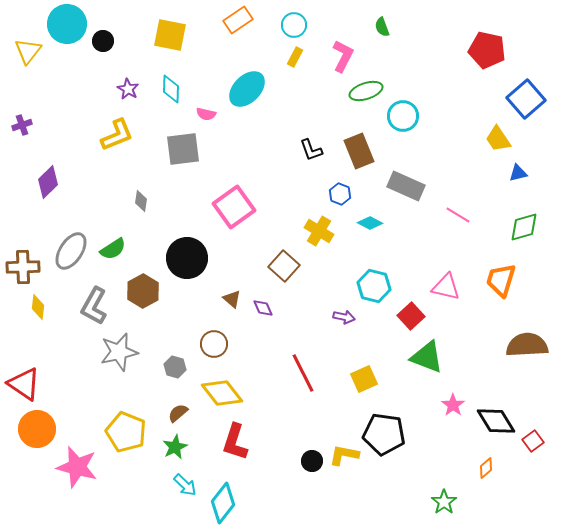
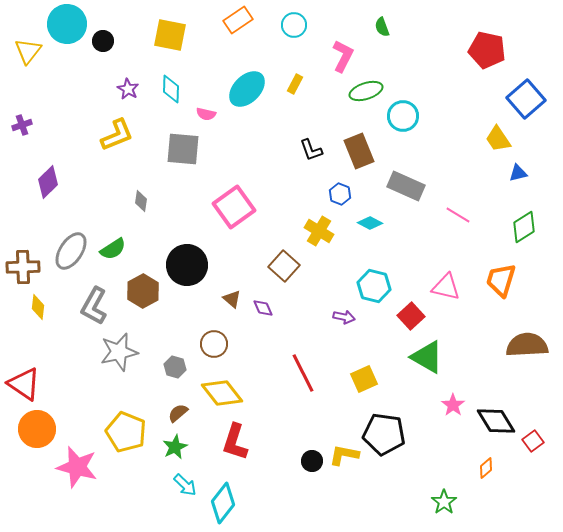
yellow rectangle at (295, 57): moved 27 px down
gray square at (183, 149): rotated 12 degrees clockwise
green diamond at (524, 227): rotated 16 degrees counterclockwise
black circle at (187, 258): moved 7 px down
green triangle at (427, 357): rotated 9 degrees clockwise
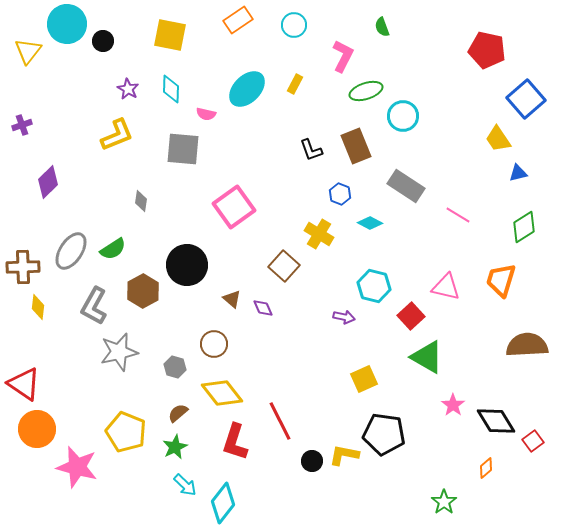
brown rectangle at (359, 151): moved 3 px left, 5 px up
gray rectangle at (406, 186): rotated 9 degrees clockwise
yellow cross at (319, 231): moved 3 px down
red line at (303, 373): moved 23 px left, 48 px down
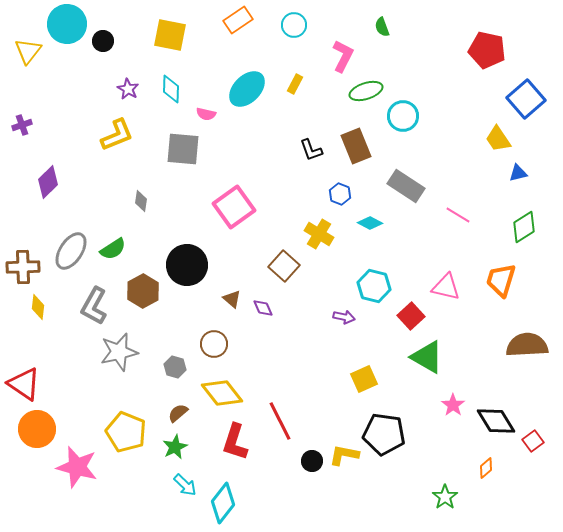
green star at (444, 502): moved 1 px right, 5 px up
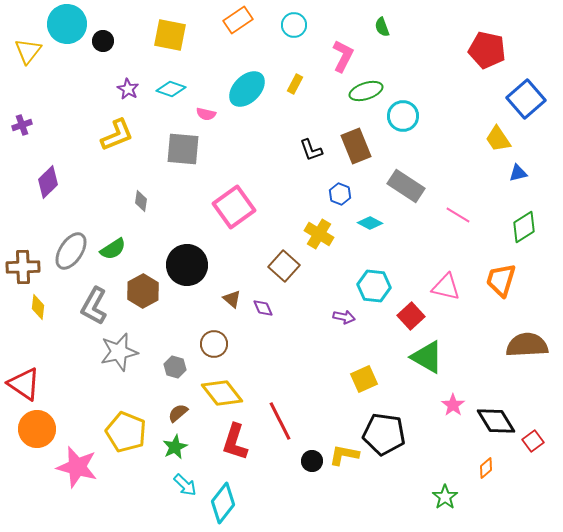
cyan diamond at (171, 89): rotated 72 degrees counterclockwise
cyan hexagon at (374, 286): rotated 8 degrees counterclockwise
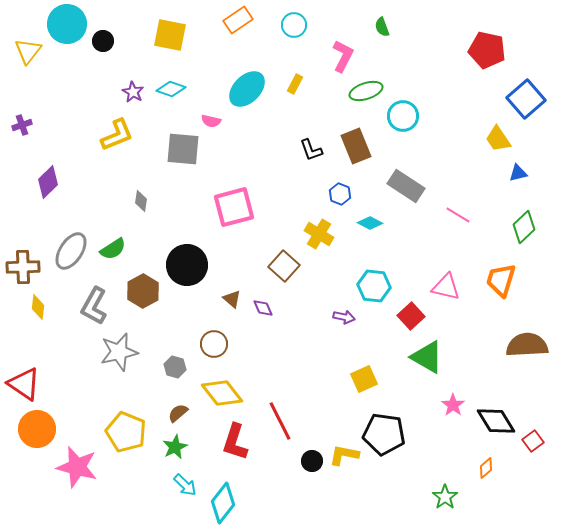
purple star at (128, 89): moved 5 px right, 3 px down
pink semicircle at (206, 114): moved 5 px right, 7 px down
pink square at (234, 207): rotated 21 degrees clockwise
green diamond at (524, 227): rotated 12 degrees counterclockwise
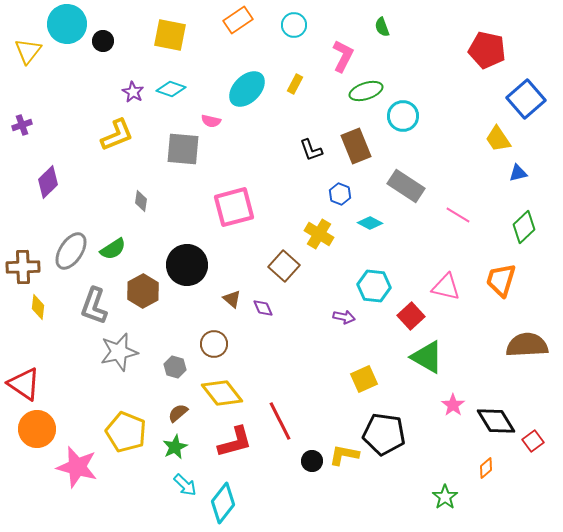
gray L-shape at (94, 306): rotated 9 degrees counterclockwise
red L-shape at (235, 442): rotated 123 degrees counterclockwise
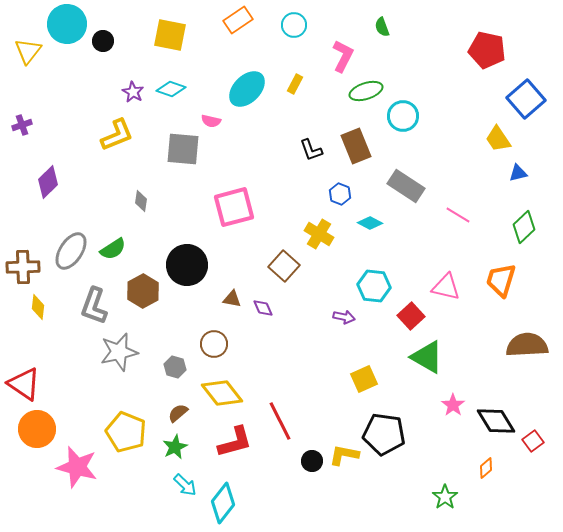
brown triangle at (232, 299): rotated 30 degrees counterclockwise
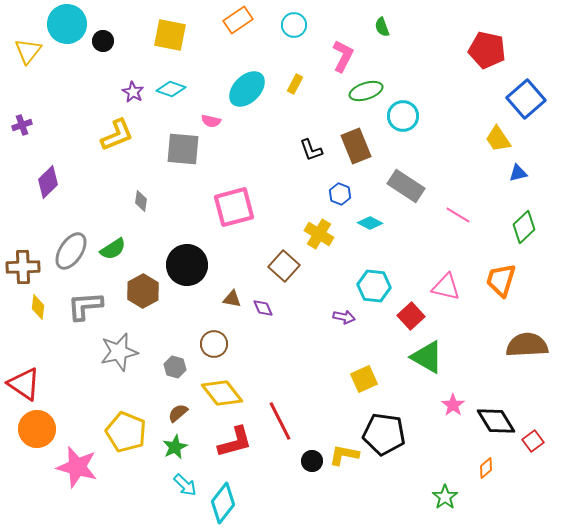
gray L-shape at (94, 306): moved 9 px left; rotated 66 degrees clockwise
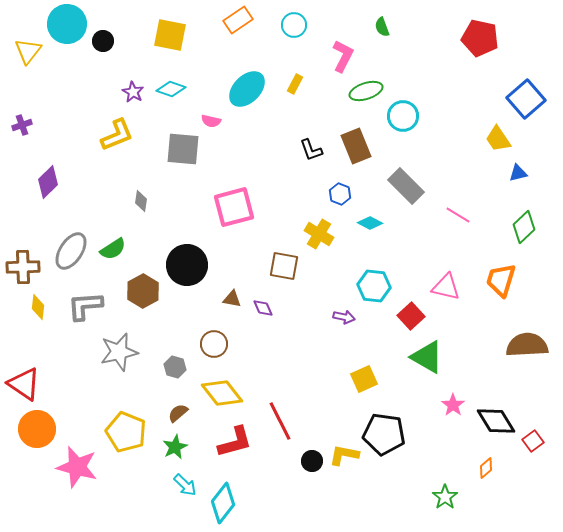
red pentagon at (487, 50): moved 7 px left, 12 px up
gray rectangle at (406, 186): rotated 12 degrees clockwise
brown square at (284, 266): rotated 32 degrees counterclockwise
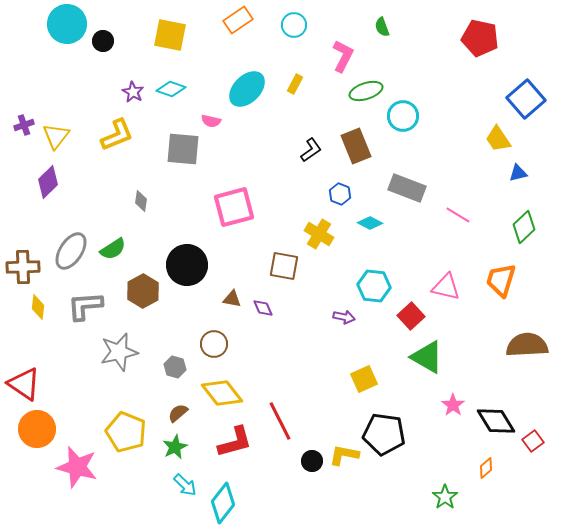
yellow triangle at (28, 51): moved 28 px right, 85 px down
purple cross at (22, 125): moved 2 px right
black L-shape at (311, 150): rotated 105 degrees counterclockwise
gray rectangle at (406, 186): moved 1 px right, 2 px down; rotated 24 degrees counterclockwise
